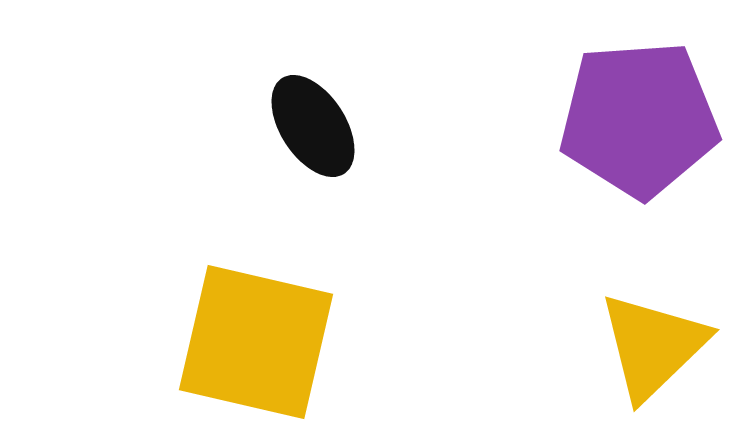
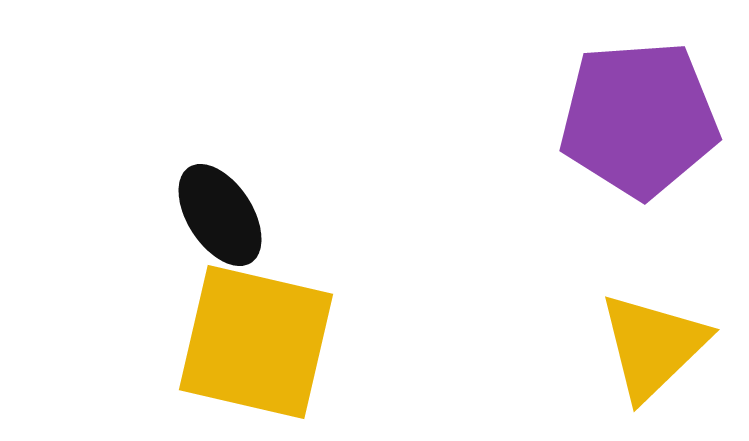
black ellipse: moved 93 px left, 89 px down
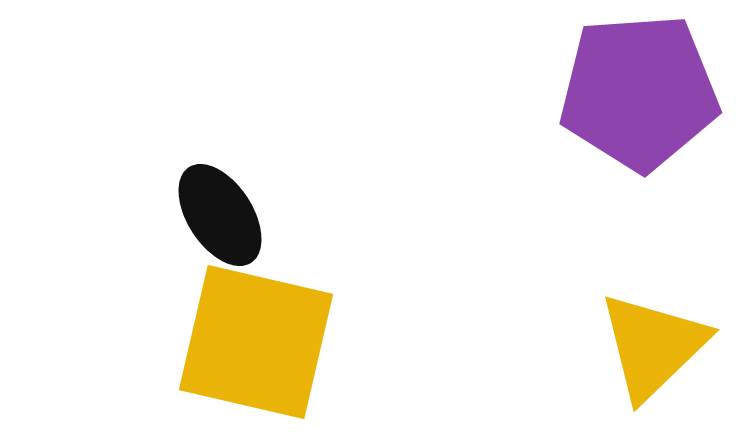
purple pentagon: moved 27 px up
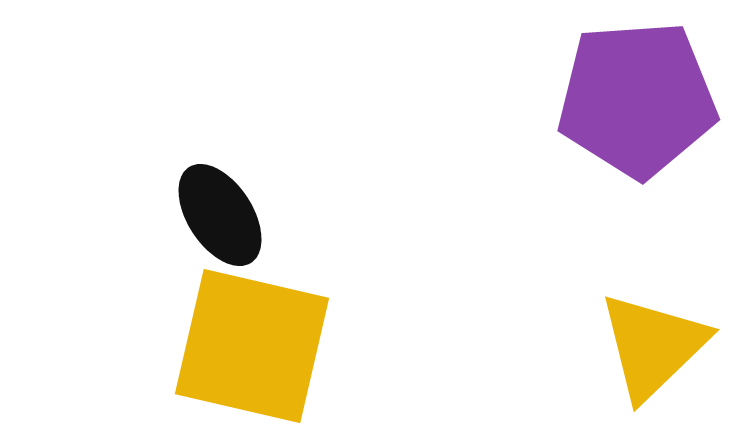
purple pentagon: moved 2 px left, 7 px down
yellow square: moved 4 px left, 4 px down
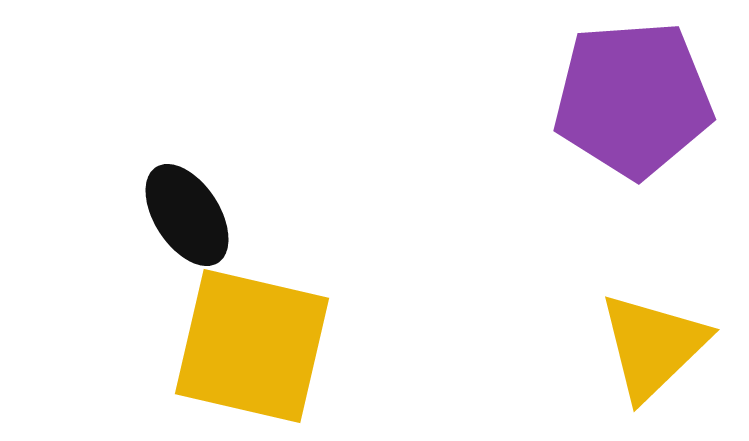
purple pentagon: moved 4 px left
black ellipse: moved 33 px left
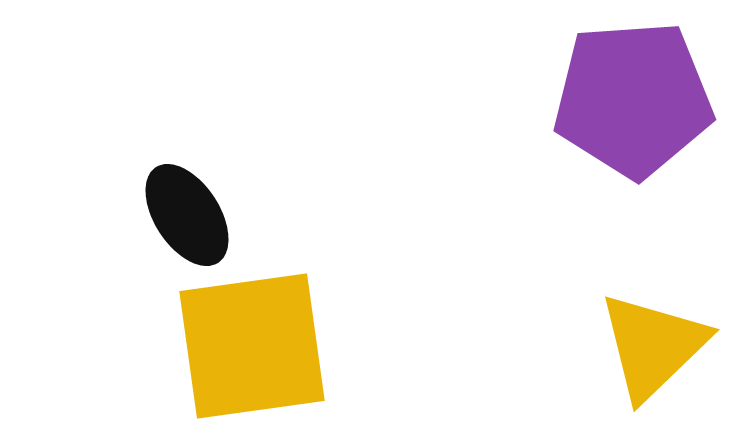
yellow square: rotated 21 degrees counterclockwise
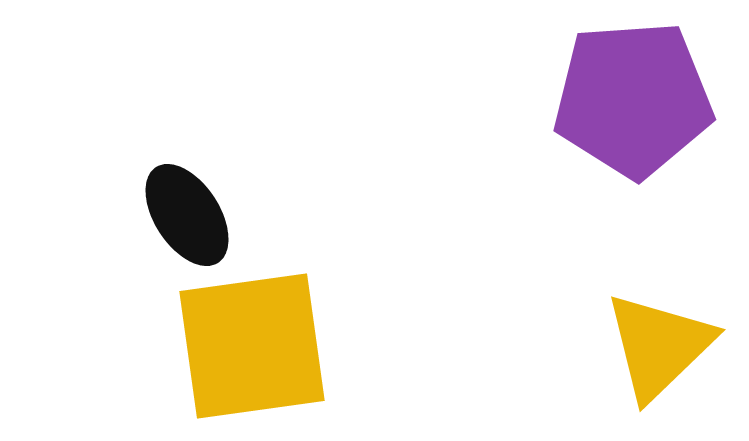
yellow triangle: moved 6 px right
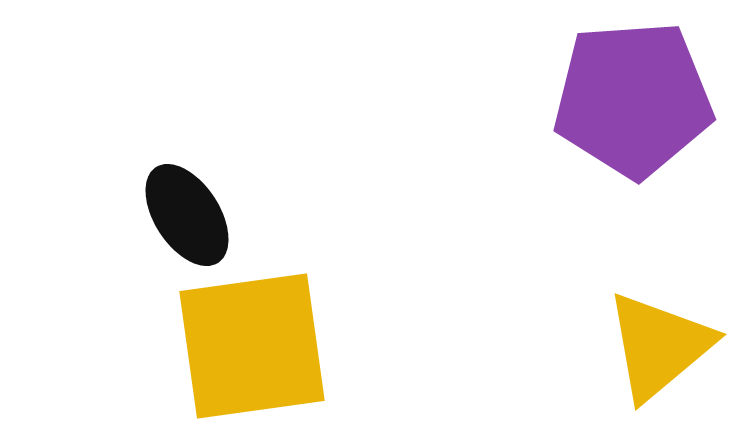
yellow triangle: rotated 4 degrees clockwise
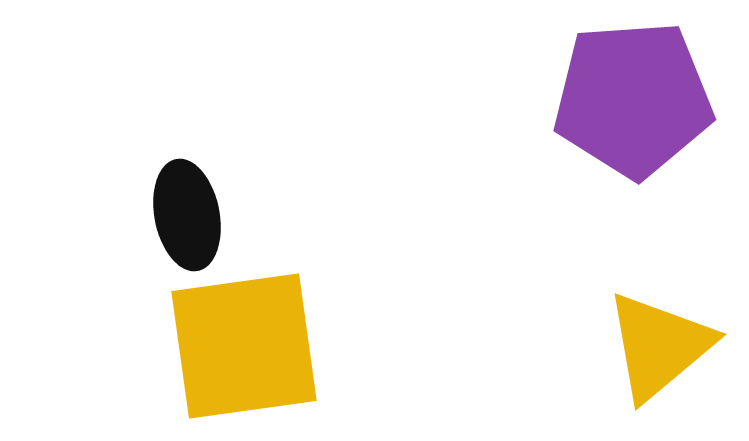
black ellipse: rotated 22 degrees clockwise
yellow square: moved 8 px left
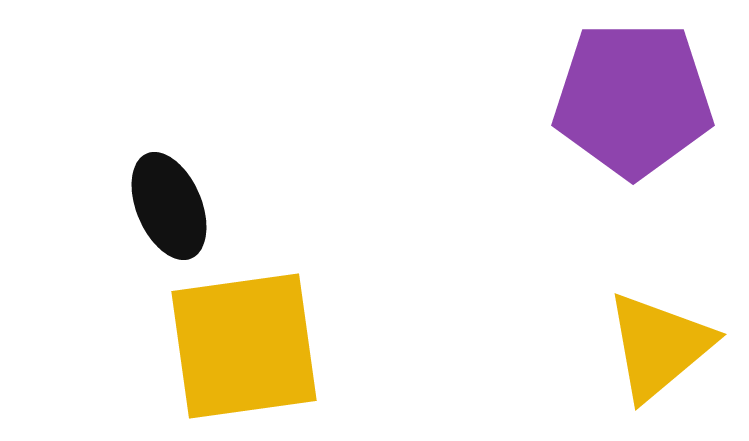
purple pentagon: rotated 4 degrees clockwise
black ellipse: moved 18 px left, 9 px up; rotated 12 degrees counterclockwise
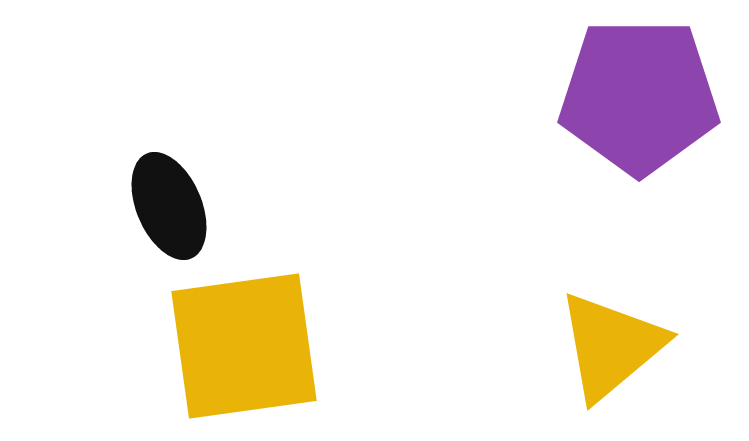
purple pentagon: moved 6 px right, 3 px up
yellow triangle: moved 48 px left
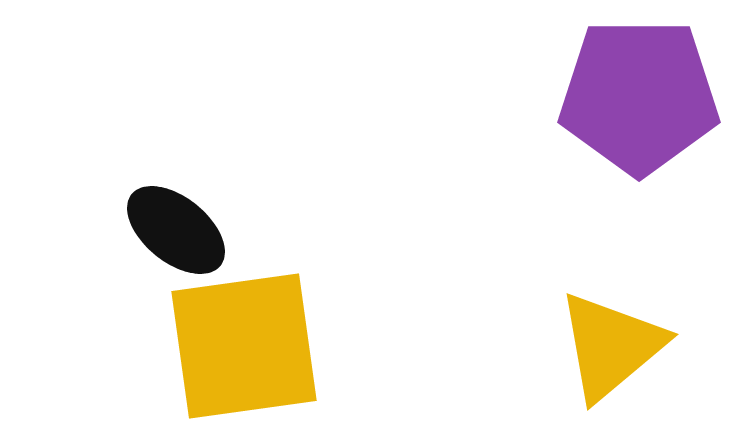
black ellipse: moved 7 px right, 24 px down; rotated 28 degrees counterclockwise
